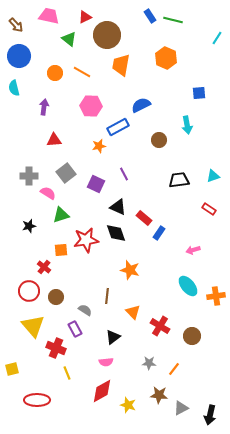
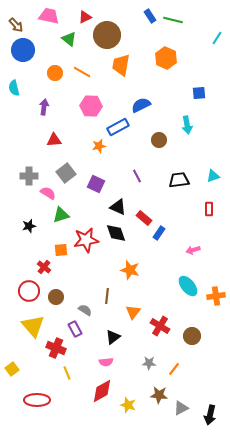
blue circle at (19, 56): moved 4 px right, 6 px up
purple line at (124, 174): moved 13 px right, 2 px down
red rectangle at (209, 209): rotated 56 degrees clockwise
orange triangle at (133, 312): rotated 21 degrees clockwise
yellow square at (12, 369): rotated 24 degrees counterclockwise
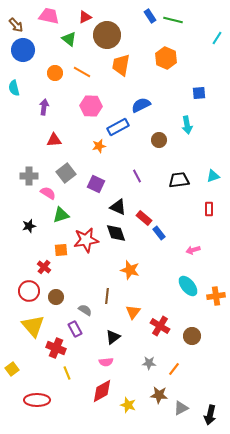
blue rectangle at (159, 233): rotated 72 degrees counterclockwise
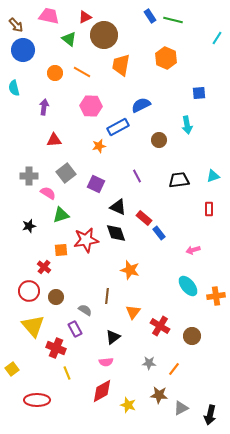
brown circle at (107, 35): moved 3 px left
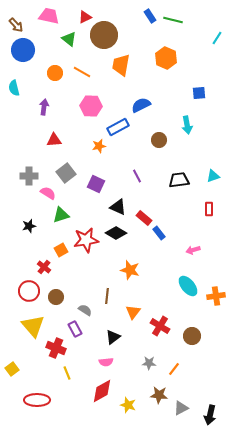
black diamond at (116, 233): rotated 40 degrees counterclockwise
orange square at (61, 250): rotated 24 degrees counterclockwise
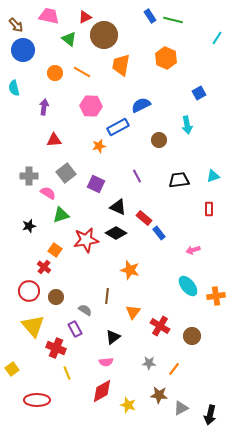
blue square at (199, 93): rotated 24 degrees counterclockwise
orange square at (61, 250): moved 6 px left; rotated 24 degrees counterclockwise
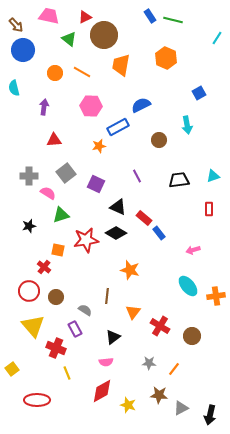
orange square at (55, 250): moved 3 px right; rotated 24 degrees counterclockwise
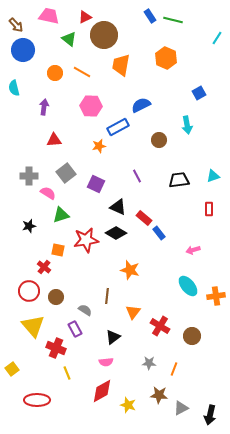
orange line at (174, 369): rotated 16 degrees counterclockwise
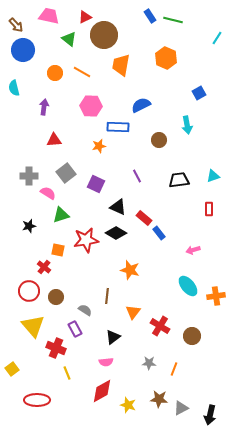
blue rectangle at (118, 127): rotated 30 degrees clockwise
brown star at (159, 395): moved 4 px down
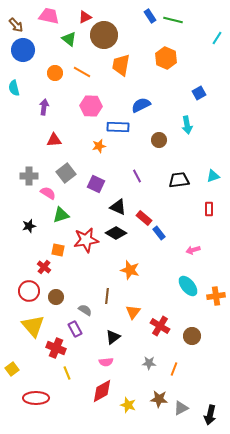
red ellipse at (37, 400): moved 1 px left, 2 px up
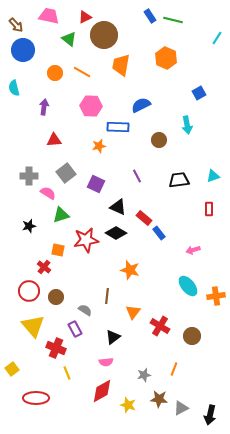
gray star at (149, 363): moved 5 px left, 12 px down; rotated 16 degrees counterclockwise
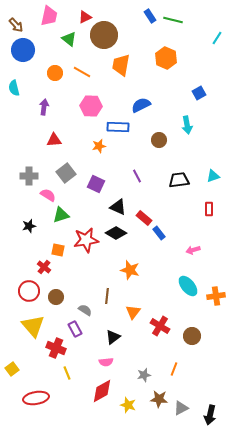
pink trapezoid at (49, 16): rotated 90 degrees clockwise
pink semicircle at (48, 193): moved 2 px down
red ellipse at (36, 398): rotated 10 degrees counterclockwise
